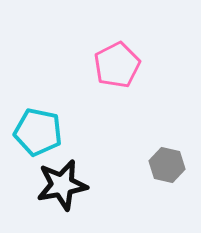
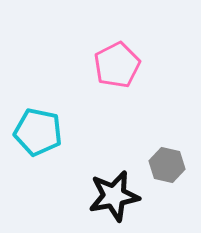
black star: moved 52 px right, 11 px down
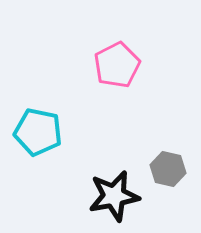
gray hexagon: moved 1 px right, 4 px down
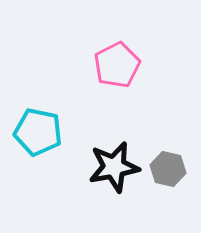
black star: moved 29 px up
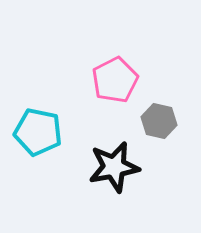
pink pentagon: moved 2 px left, 15 px down
gray hexagon: moved 9 px left, 48 px up
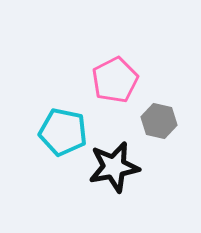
cyan pentagon: moved 25 px right
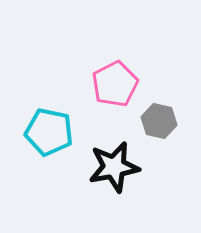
pink pentagon: moved 4 px down
cyan pentagon: moved 14 px left
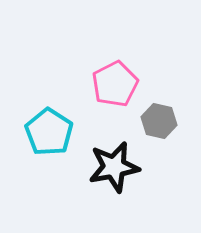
cyan pentagon: rotated 21 degrees clockwise
